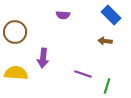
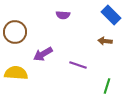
purple arrow: moved 4 px up; rotated 54 degrees clockwise
purple line: moved 5 px left, 9 px up
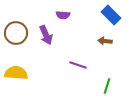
brown circle: moved 1 px right, 1 px down
purple arrow: moved 3 px right, 19 px up; rotated 84 degrees counterclockwise
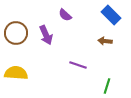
purple semicircle: moved 2 px right; rotated 40 degrees clockwise
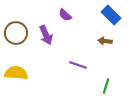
green line: moved 1 px left
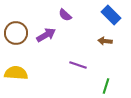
purple arrow: rotated 96 degrees counterclockwise
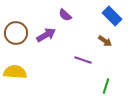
blue rectangle: moved 1 px right, 1 px down
brown arrow: rotated 152 degrees counterclockwise
purple line: moved 5 px right, 5 px up
yellow semicircle: moved 1 px left, 1 px up
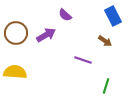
blue rectangle: moved 1 px right; rotated 18 degrees clockwise
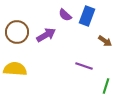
blue rectangle: moved 26 px left; rotated 48 degrees clockwise
brown circle: moved 1 px right, 1 px up
purple line: moved 1 px right, 6 px down
yellow semicircle: moved 3 px up
